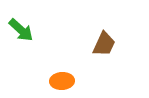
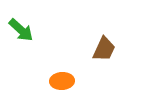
brown trapezoid: moved 5 px down
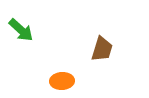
brown trapezoid: moved 2 px left; rotated 8 degrees counterclockwise
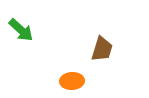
orange ellipse: moved 10 px right
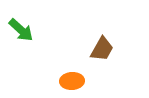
brown trapezoid: rotated 12 degrees clockwise
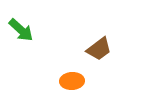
brown trapezoid: moved 3 px left; rotated 24 degrees clockwise
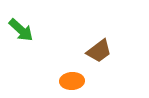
brown trapezoid: moved 2 px down
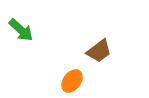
orange ellipse: rotated 50 degrees counterclockwise
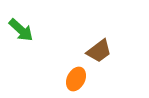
orange ellipse: moved 4 px right, 2 px up; rotated 10 degrees counterclockwise
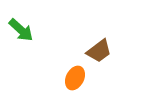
orange ellipse: moved 1 px left, 1 px up
